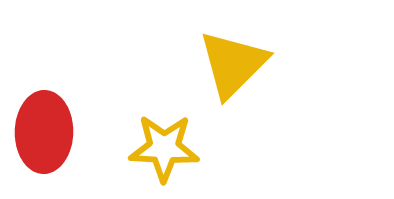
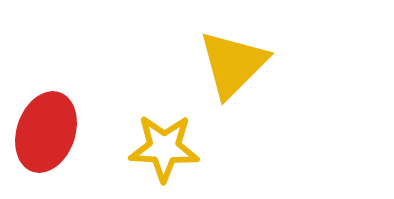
red ellipse: moved 2 px right; rotated 18 degrees clockwise
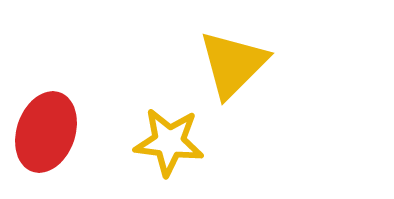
yellow star: moved 5 px right, 6 px up; rotated 4 degrees clockwise
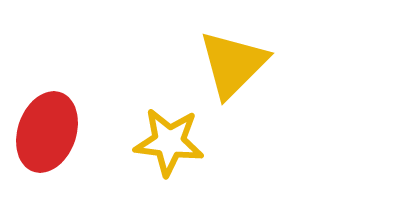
red ellipse: moved 1 px right
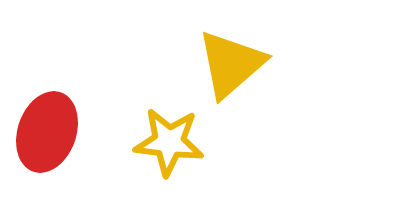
yellow triangle: moved 2 px left; rotated 4 degrees clockwise
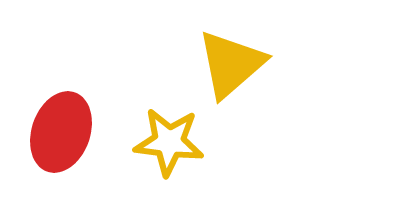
red ellipse: moved 14 px right
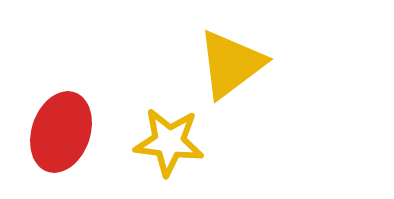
yellow triangle: rotated 4 degrees clockwise
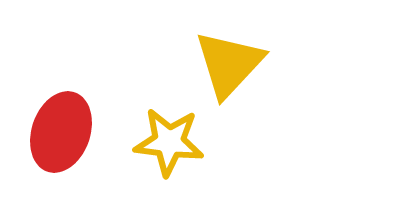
yellow triangle: moved 2 px left; rotated 10 degrees counterclockwise
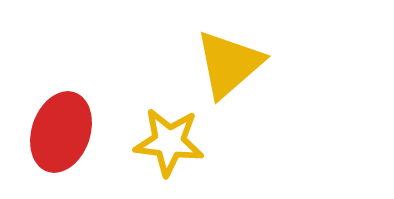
yellow triangle: rotated 6 degrees clockwise
